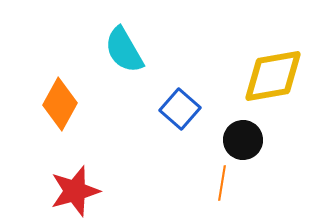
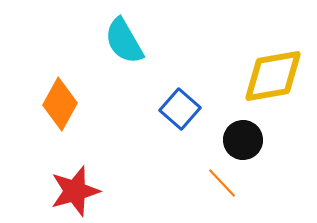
cyan semicircle: moved 9 px up
orange line: rotated 52 degrees counterclockwise
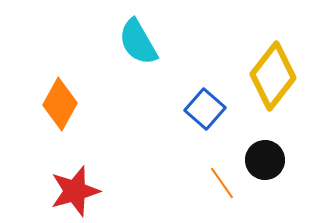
cyan semicircle: moved 14 px right, 1 px down
yellow diamond: rotated 42 degrees counterclockwise
blue square: moved 25 px right
black circle: moved 22 px right, 20 px down
orange line: rotated 8 degrees clockwise
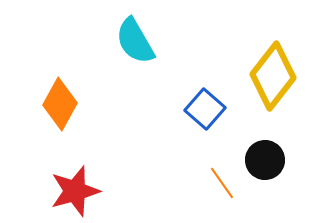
cyan semicircle: moved 3 px left, 1 px up
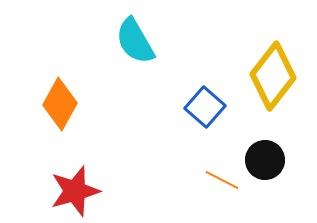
blue square: moved 2 px up
orange line: moved 3 px up; rotated 28 degrees counterclockwise
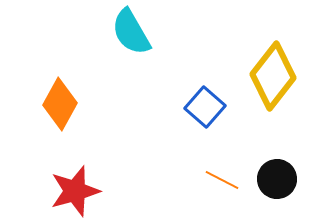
cyan semicircle: moved 4 px left, 9 px up
black circle: moved 12 px right, 19 px down
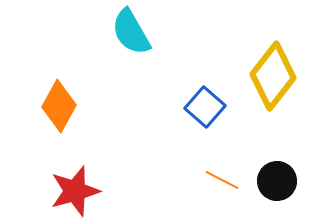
orange diamond: moved 1 px left, 2 px down
black circle: moved 2 px down
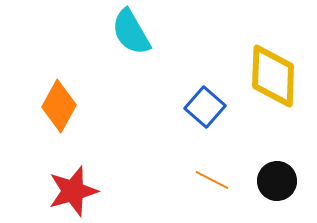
yellow diamond: rotated 36 degrees counterclockwise
orange line: moved 10 px left
red star: moved 2 px left
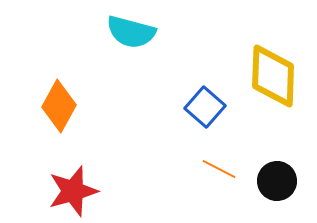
cyan semicircle: rotated 45 degrees counterclockwise
orange line: moved 7 px right, 11 px up
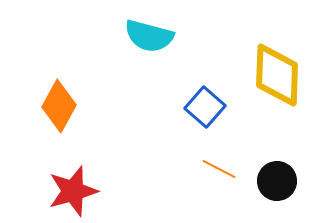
cyan semicircle: moved 18 px right, 4 px down
yellow diamond: moved 4 px right, 1 px up
